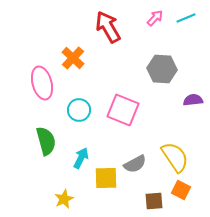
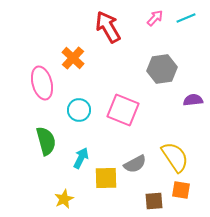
gray hexagon: rotated 12 degrees counterclockwise
orange square: rotated 18 degrees counterclockwise
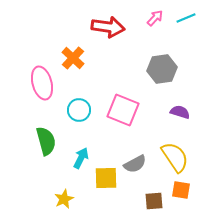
red arrow: rotated 128 degrees clockwise
purple semicircle: moved 13 px left, 12 px down; rotated 24 degrees clockwise
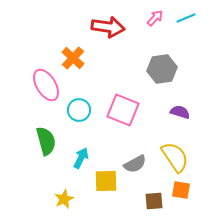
pink ellipse: moved 4 px right, 2 px down; rotated 16 degrees counterclockwise
yellow square: moved 3 px down
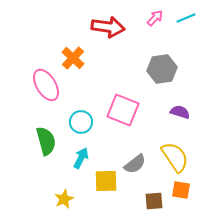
cyan circle: moved 2 px right, 12 px down
gray semicircle: rotated 10 degrees counterclockwise
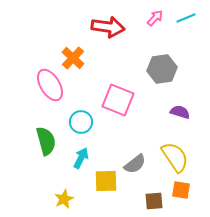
pink ellipse: moved 4 px right
pink square: moved 5 px left, 10 px up
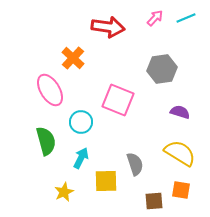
pink ellipse: moved 5 px down
yellow semicircle: moved 5 px right, 4 px up; rotated 24 degrees counterclockwise
gray semicircle: rotated 70 degrees counterclockwise
yellow star: moved 7 px up
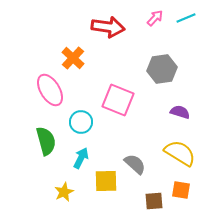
gray semicircle: rotated 30 degrees counterclockwise
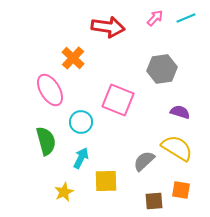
yellow semicircle: moved 3 px left, 5 px up
gray semicircle: moved 9 px right, 3 px up; rotated 85 degrees counterclockwise
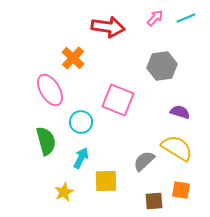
gray hexagon: moved 3 px up
